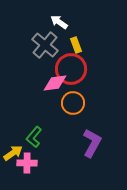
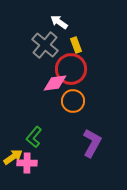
orange circle: moved 2 px up
yellow arrow: moved 4 px down
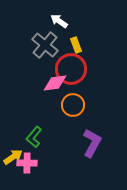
white arrow: moved 1 px up
orange circle: moved 4 px down
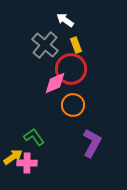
white arrow: moved 6 px right, 1 px up
pink diamond: rotated 15 degrees counterclockwise
green L-shape: rotated 105 degrees clockwise
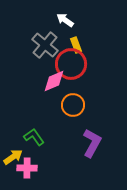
red circle: moved 5 px up
pink diamond: moved 1 px left, 2 px up
pink cross: moved 5 px down
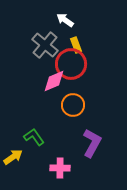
pink cross: moved 33 px right
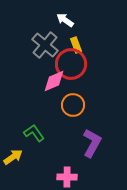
green L-shape: moved 4 px up
pink cross: moved 7 px right, 9 px down
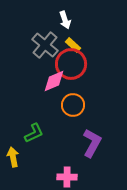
white arrow: rotated 144 degrees counterclockwise
yellow rectangle: moved 3 px left; rotated 28 degrees counterclockwise
green L-shape: rotated 100 degrees clockwise
yellow arrow: rotated 66 degrees counterclockwise
